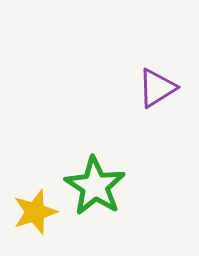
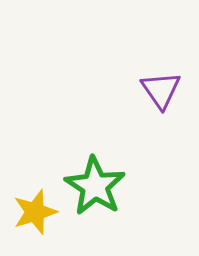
purple triangle: moved 4 px right, 2 px down; rotated 33 degrees counterclockwise
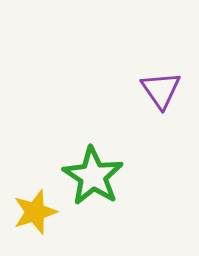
green star: moved 2 px left, 10 px up
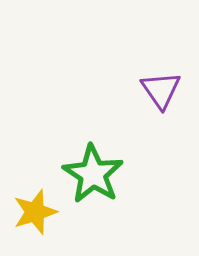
green star: moved 2 px up
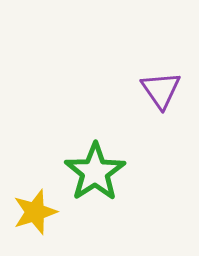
green star: moved 2 px right, 2 px up; rotated 6 degrees clockwise
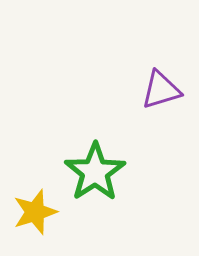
purple triangle: rotated 48 degrees clockwise
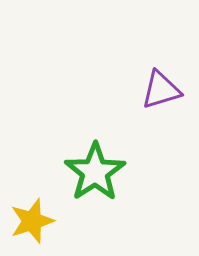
yellow star: moved 3 px left, 9 px down
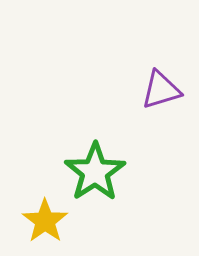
yellow star: moved 13 px right; rotated 18 degrees counterclockwise
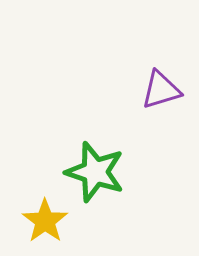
green star: rotated 20 degrees counterclockwise
